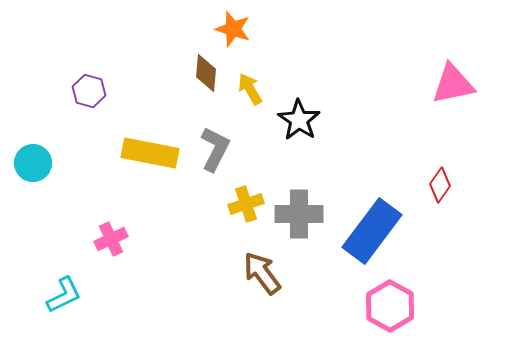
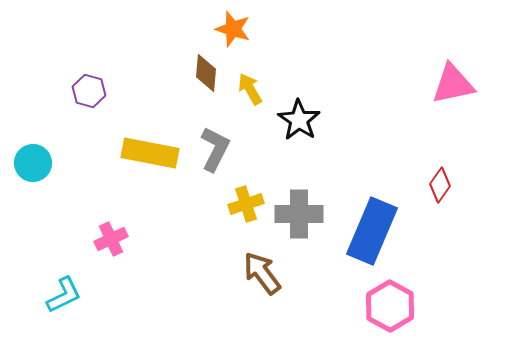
blue rectangle: rotated 14 degrees counterclockwise
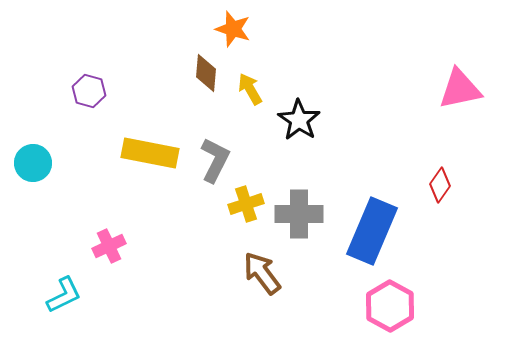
pink triangle: moved 7 px right, 5 px down
gray L-shape: moved 11 px down
pink cross: moved 2 px left, 7 px down
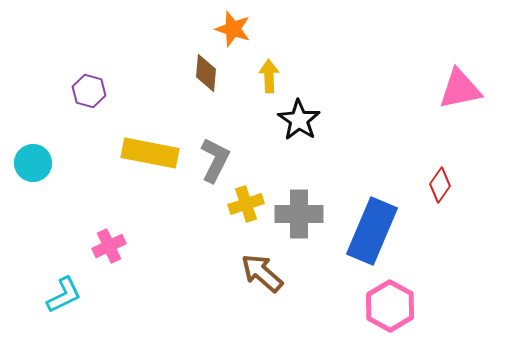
yellow arrow: moved 19 px right, 13 px up; rotated 28 degrees clockwise
brown arrow: rotated 12 degrees counterclockwise
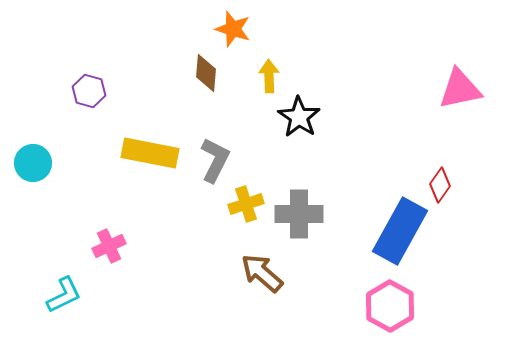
black star: moved 3 px up
blue rectangle: moved 28 px right; rotated 6 degrees clockwise
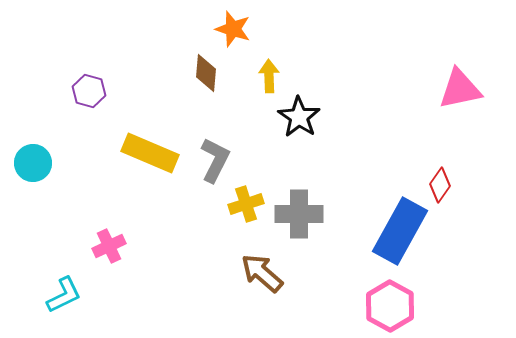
yellow rectangle: rotated 12 degrees clockwise
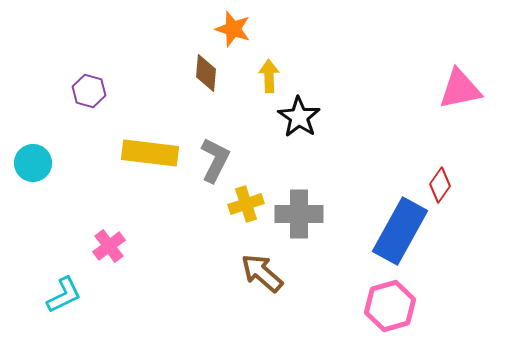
yellow rectangle: rotated 16 degrees counterclockwise
pink cross: rotated 12 degrees counterclockwise
pink hexagon: rotated 15 degrees clockwise
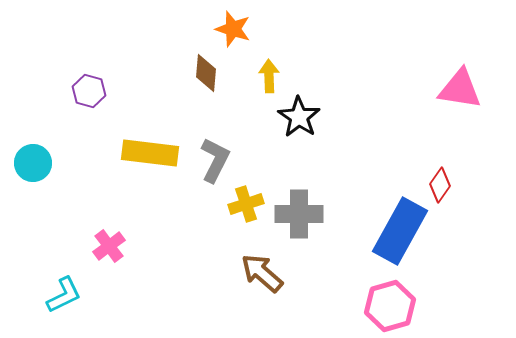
pink triangle: rotated 21 degrees clockwise
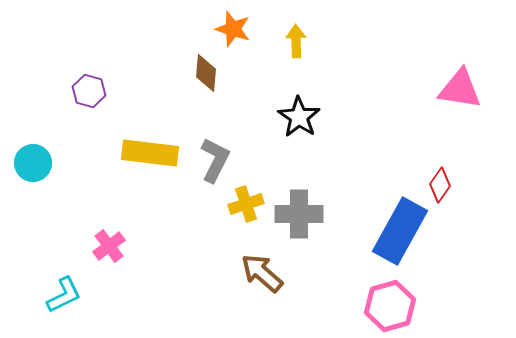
yellow arrow: moved 27 px right, 35 px up
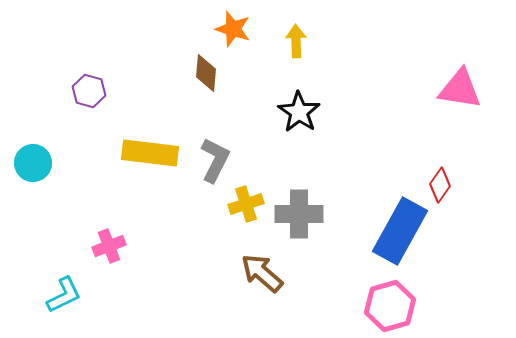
black star: moved 5 px up
pink cross: rotated 16 degrees clockwise
